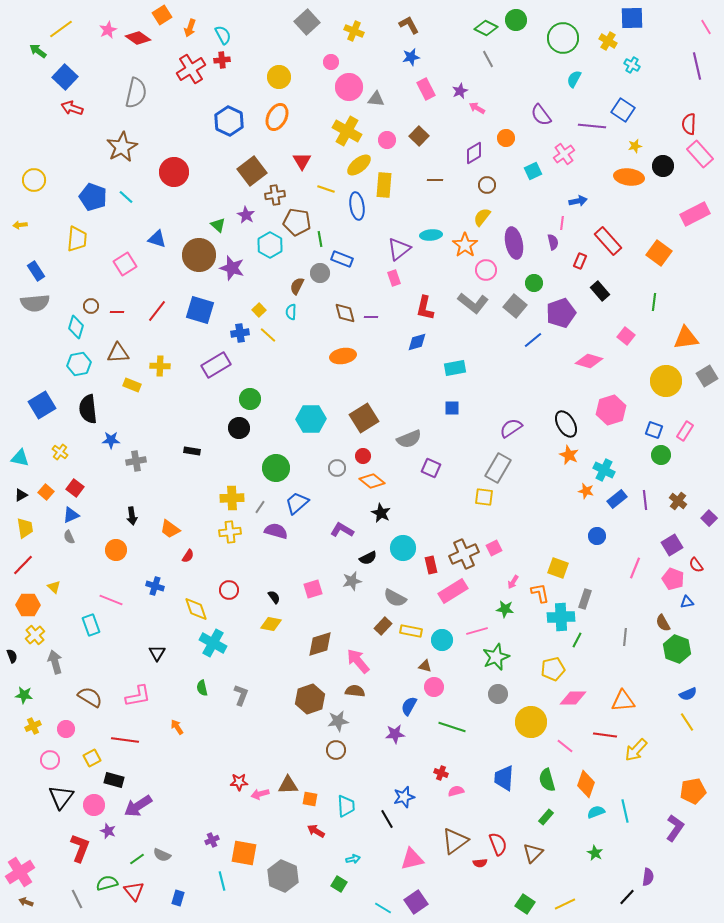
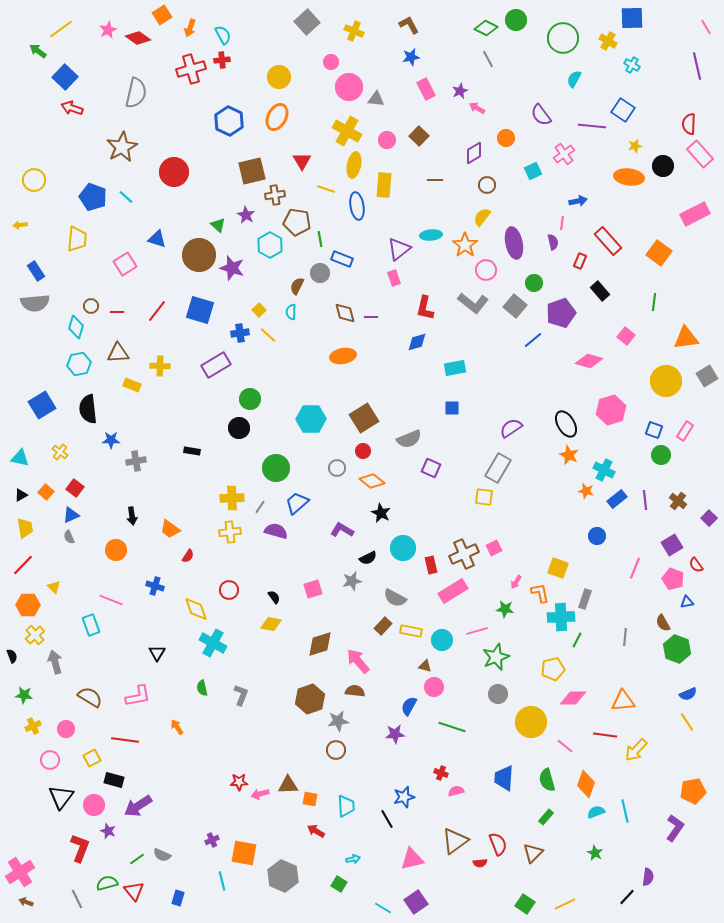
red cross at (191, 69): rotated 16 degrees clockwise
yellow ellipse at (359, 165): moved 5 px left; rotated 40 degrees counterclockwise
brown square at (252, 171): rotated 24 degrees clockwise
red circle at (363, 456): moved 5 px up
pink arrow at (513, 582): moved 3 px right
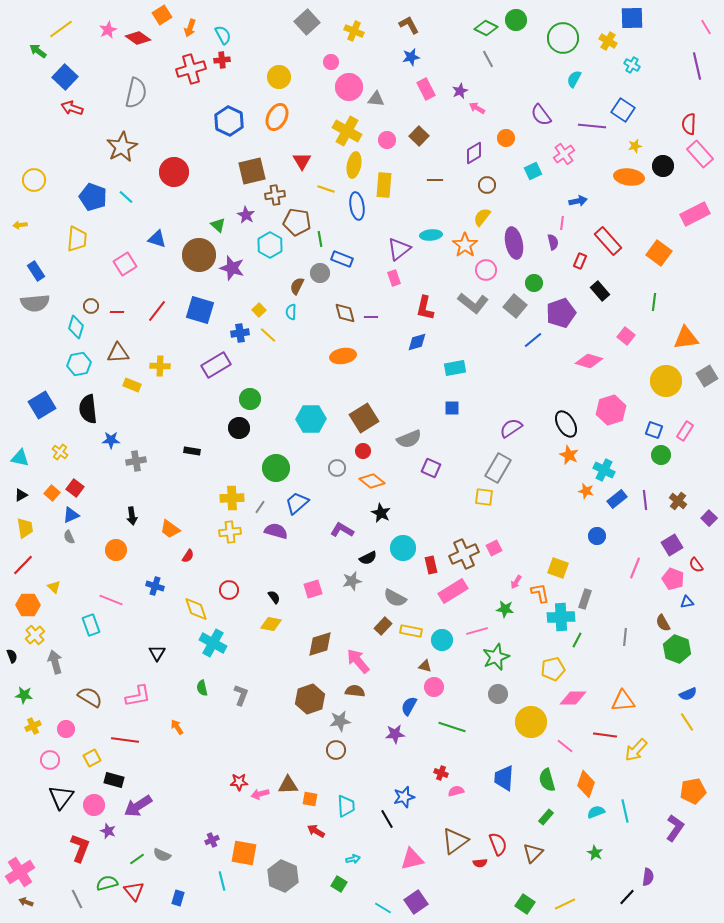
orange square at (46, 492): moved 6 px right, 1 px down
gray star at (338, 721): moved 2 px right
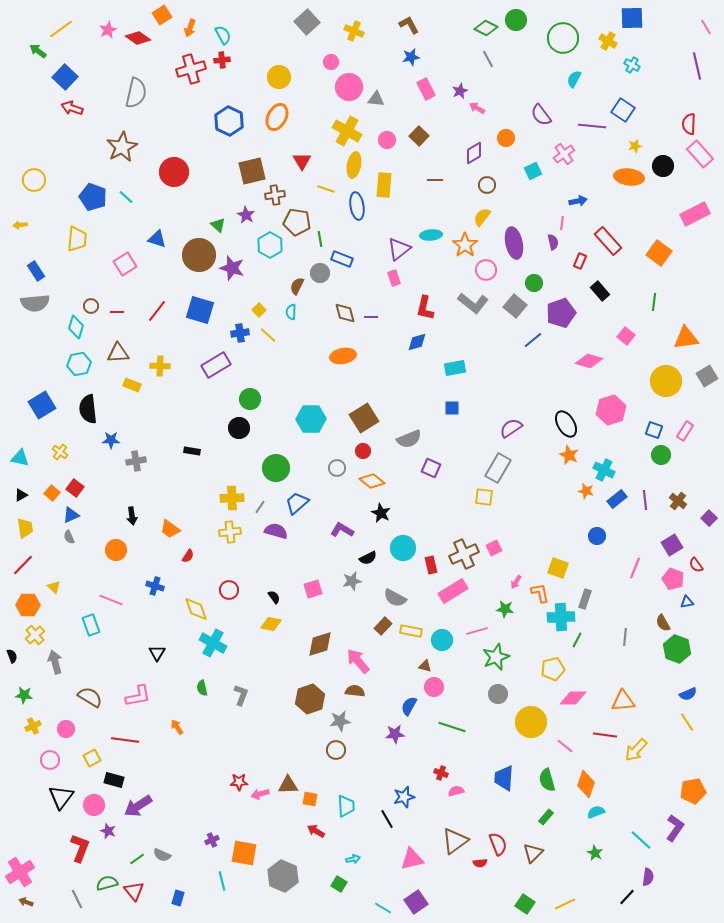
cyan line at (625, 811): moved 16 px right, 29 px down; rotated 35 degrees counterclockwise
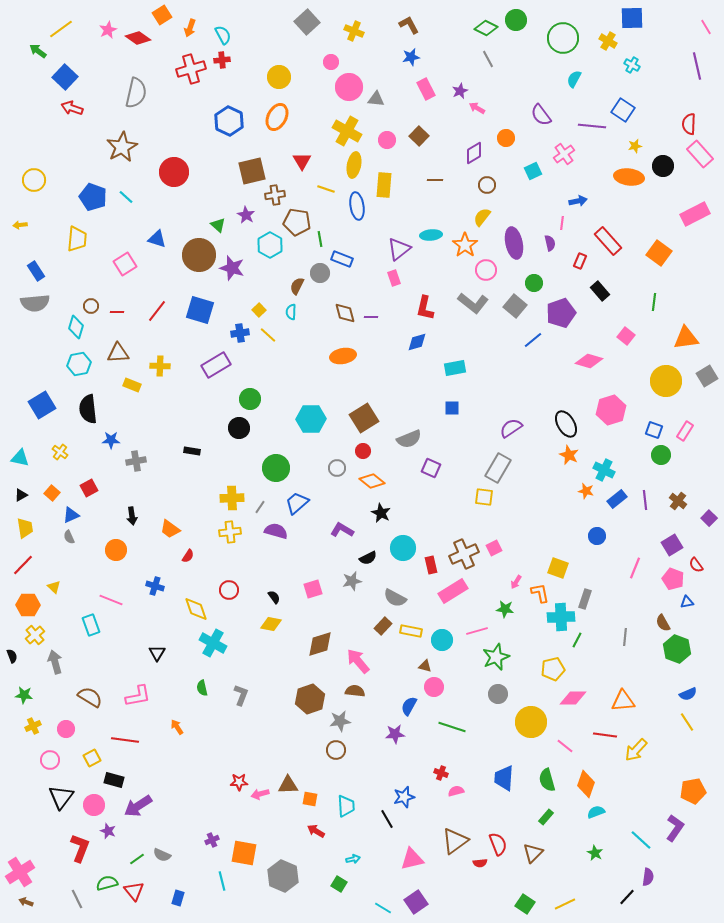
purple semicircle at (553, 242): moved 3 px left, 1 px down
red square at (75, 488): moved 14 px right; rotated 24 degrees clockwise
